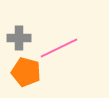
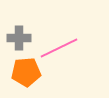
orange pentagon: rotated 20 degrees counterclockwise
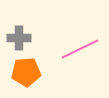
pink line: moved 21 px right, 1 px down
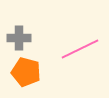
orange pentagon: rotated 20 degrees clockwise
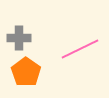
orange pentagon: rotated 20 degrees clockwise
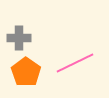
pink line: moved 5 px left, 14 px down
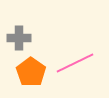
orange pentagon: moved 5 px right
